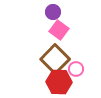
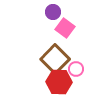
pink square: moved 6 px right, 2 px up
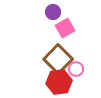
pink square: rotated 24 degrees clockwise
brown square: moved 3 px right
red hexagon: rotated 10 degrees counterclockwise
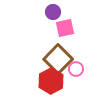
pink square: rotated 18 degrees clockwise
red hexagon: moved 8 px left, 1 px up; rotated 20 degrees counterclockwise
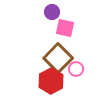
purple circle: moved 1 px left
pink square: rotated 24 degrees clockwise
brown square: moved 1 px up
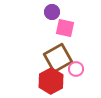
brown square: rotated 16 degrees clockwise
